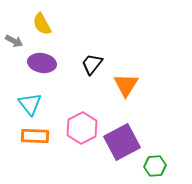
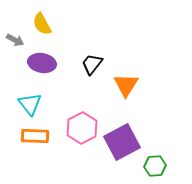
gray arrow: moved 1 px right, 1 px up
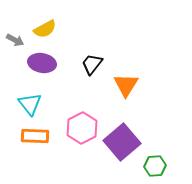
yellow semicircle: moved 3 px right, 5 px down; rotated 90 degrees counterclockwise
purple square: rotated 12 degrees counterclockwise
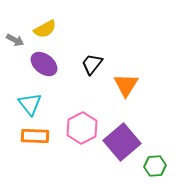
purple ellipse: moved 2 px right, 1 px down; rotated 28 degrees clockwise
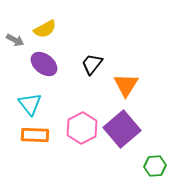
orange rectangle: moved 1 px up
purple square: moved 13 px up
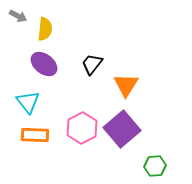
yellow semicircle: rotated 55 degrees counterclockwise
gray arrow: moved 3 px right, 24 px up
cyan triangle: moved 2 px left, 2 px up
